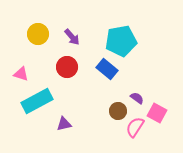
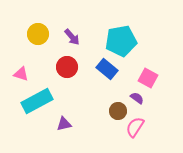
pink square: moved 9 px left, 35 px up
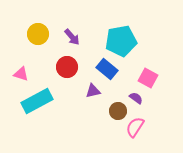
purple semicircle: moved 1 px left
purple triangle: moved 29 px right, 33 px up
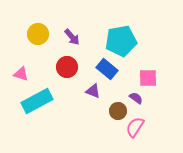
pink square: rotated 30 degrees counterclockwise
purple triangle: rotated 35 degrees clockwise
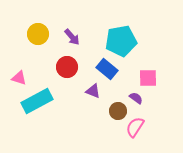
pink triangle: moved 2 px left, 4 px down
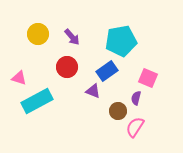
blue rectangle: moved 2 px down; rotated 75 degrees counterclockwise
pink square: rotated 24 degrees clockwise
purple semicircle: rotated 112 degrees counterclockwise
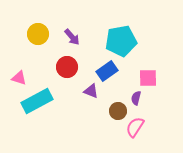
pink square: rotated 24 degrees counterclockwise
purple triangle: moved 2 px left
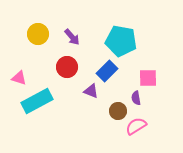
cyan pentagon: rotated 20 degrees clockwise
blue rectangle: rotated 10 degrees counterclockwise
purple semicircle: rotated 24 degrees counterclockwise
pink semicircle: moved 1 px right, 1 px up; rotated 25 degrees clockwise
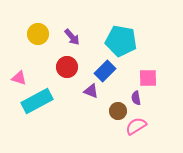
blue rectangle: moved 2 px left
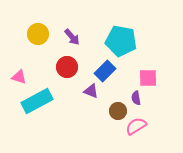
pink triangle: moved 1 px up
